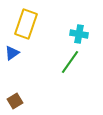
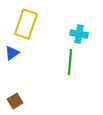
green line: rotated 30 degrees counterclockwise
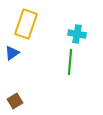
cyan cross: moved 2 px left
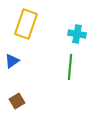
blue triangle: moved 8 px down
green line: moved 5 px down
brown square: moved 2 px right
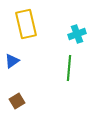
yellow rectangle: rotated 32 degrees counterclockwise
cyan cross: rotated 30 degrees counterclockwise
green line: moved 1 px left, 1 px down
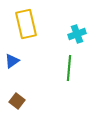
brown square: rotated 21 degrees counterclockwise
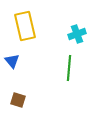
yellow rectangle: moved 1 px left, 2 px down
blue triangle: rotated 35 degrees counterclockwise
brown square: moved 1 px right, 1 px up; rotated 21 degrees counterclockwise
